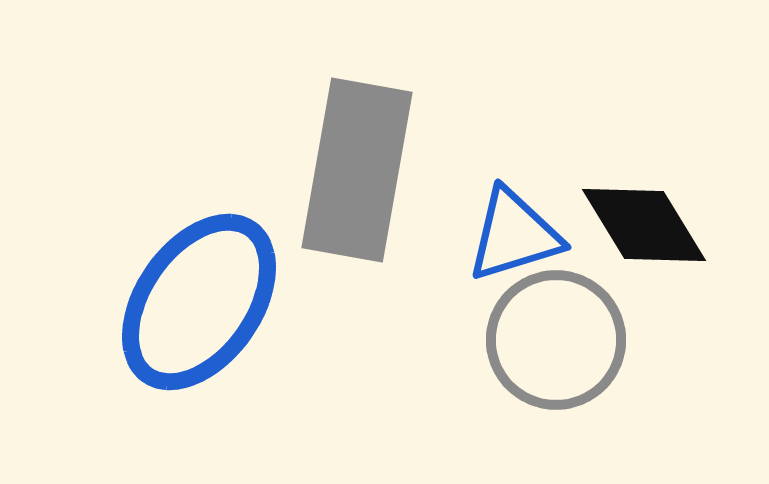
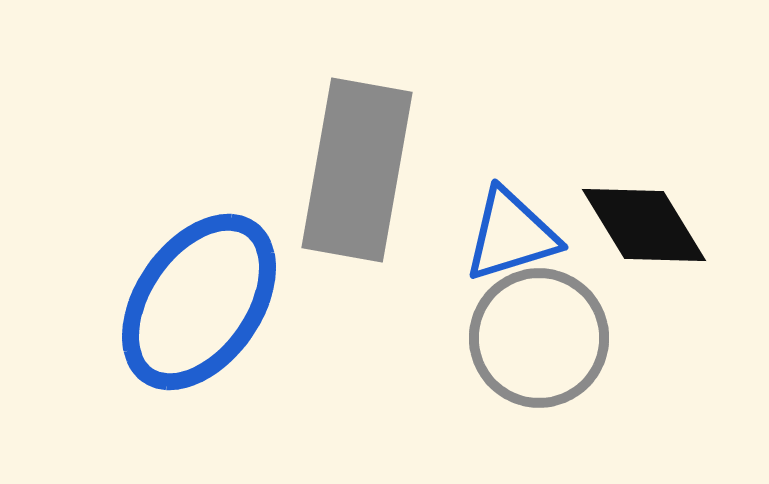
blue triangle: moved 3 px left
gray circle: moved 17 px left, 2 px up
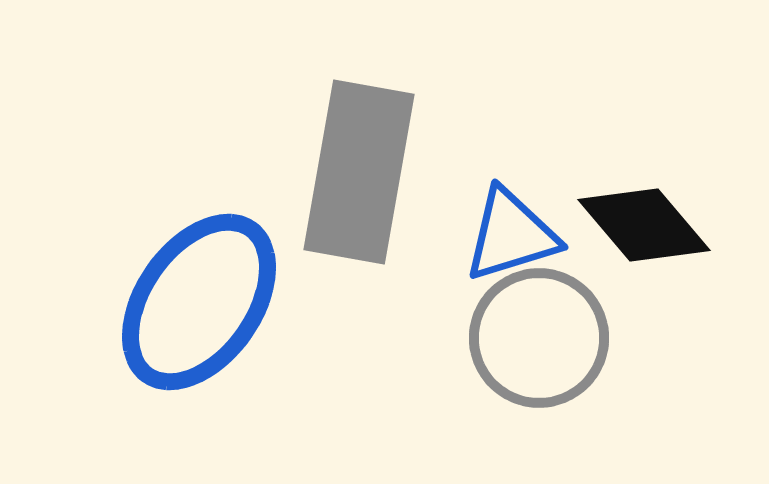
gray rectangle: moved 2 px right, 2 px down
black diamond: rotated 9 degrees counterclockwise
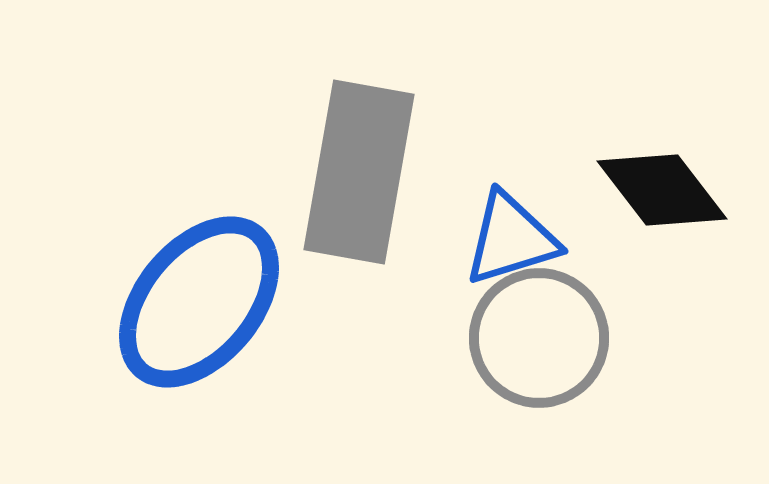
black diamond: moved 18 px right, 35 px up; rotated 3 degrees clockwise
blue triangle: moved 4 px down
blue ellipse: rotated 5 degrees clockwise
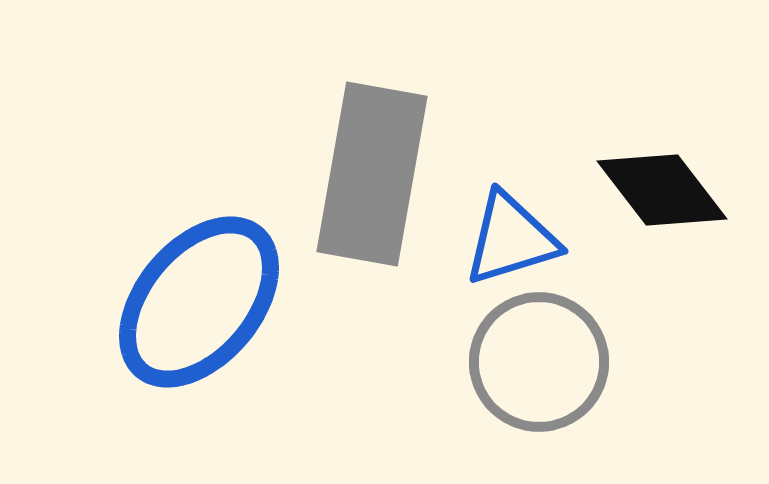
gray rectangle: moved 13 px right, 2 px down
gray circle: moved 24 px down
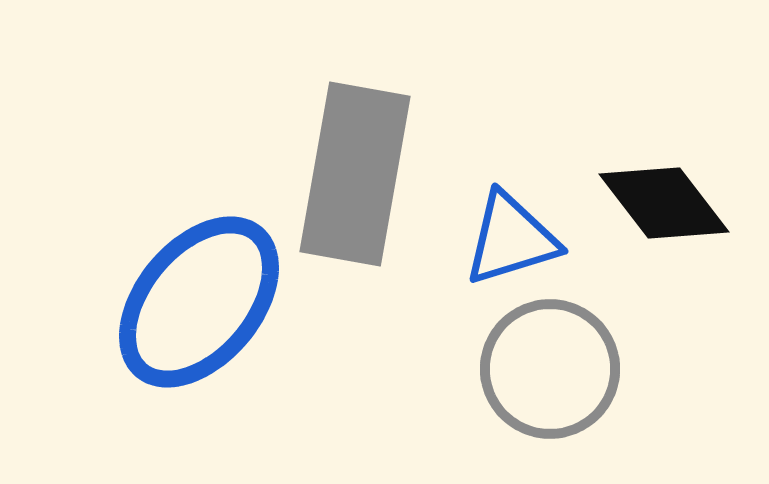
gray rectangle: moved 17 px left
black diamond: moved 2 px right, 13 px down
gray circle: moved 11 px right, 7 px down
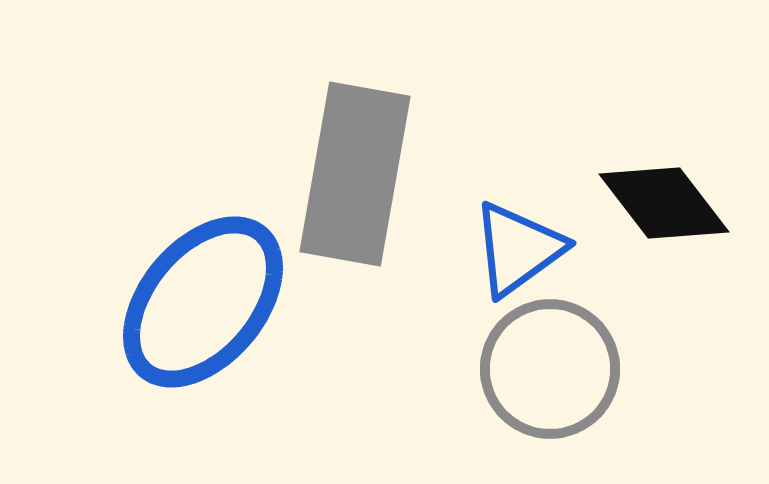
blue triangle: moved 7 px right, 10 px down; rotated 19 degrees counterclockwise
blue ellipse: moved 4 px right
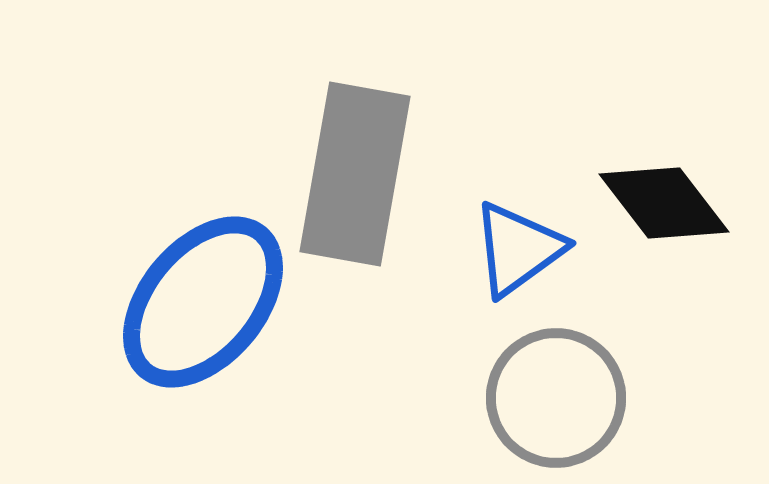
gray circle: moved 6 px right, 29 px down
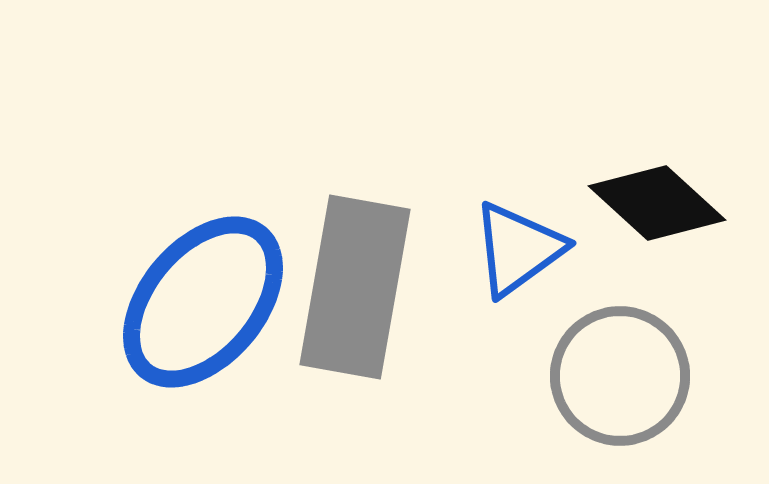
gray rectangle: moved 113 px down
black diamond: moved 7 px left; rotated 10 degrees counterclockwise
gray circle: moved 64 px right, 22 px up
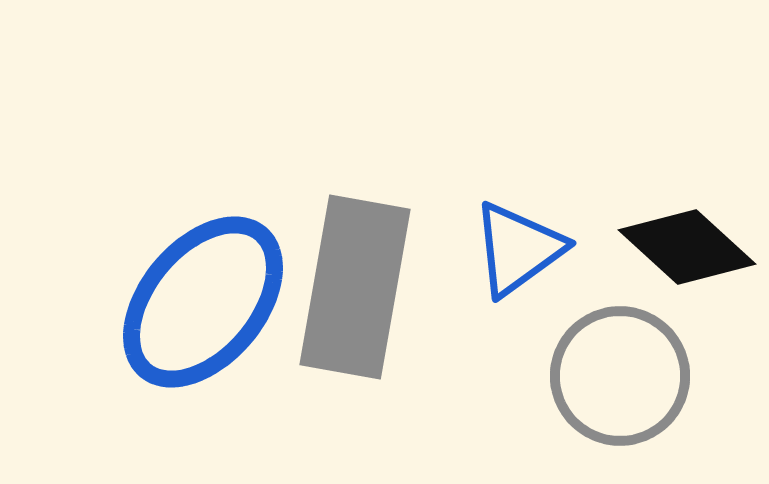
black diamond: moved 30 px right, 44 px down
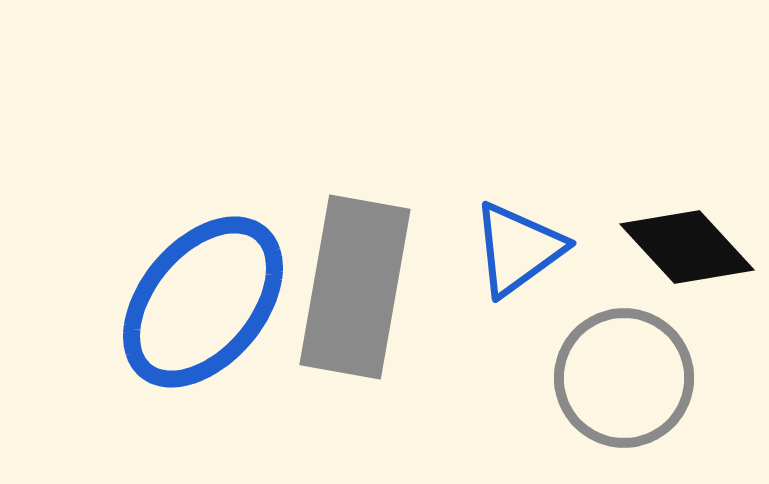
black diamond: rotated 5 degrees clockwise
gray circle: moved 4 px right, 2 px down
